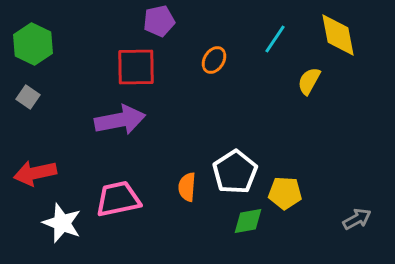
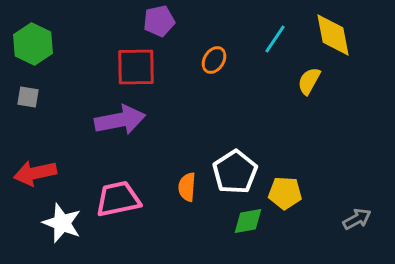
yellow diamond: moved 5 px left
gray square: rotated 25 degrees counterclockwise
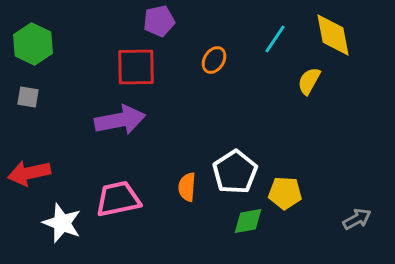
red arrow: moved 6 px left
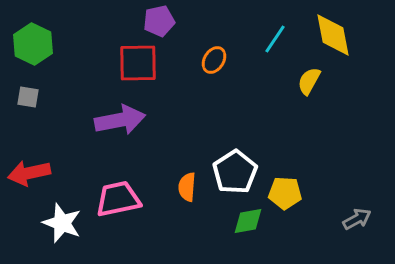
red square: moved 2 px right, 4 px up
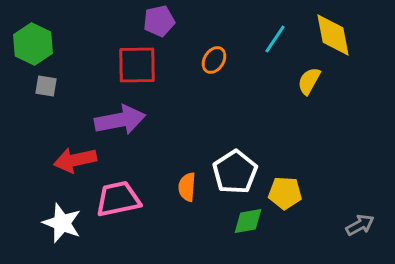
red square: moved 1 px left, 2 px down
gray square: moved 18 px right, 11 px up
red arrow: moved 46 px right, 13 px up
gray arrow: moved 3 px right, 6 px down
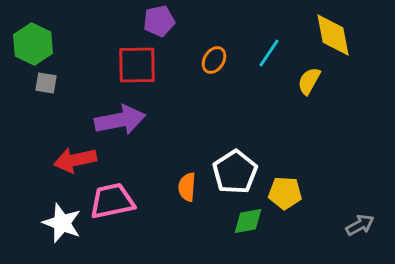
cyan line: moved 6 px left, 14 px down
gray square: moved 3 px up
pink trapezoid: moved 6 px left, 2 px down
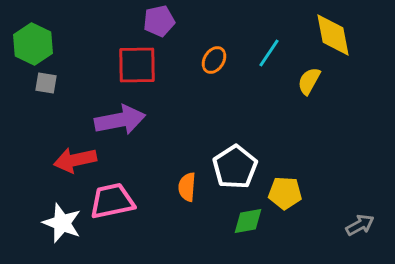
white pentagon: moved 5 px up
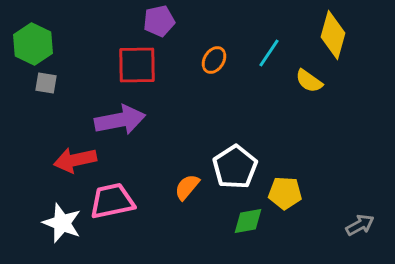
yellow diamond: rotated 27 degrees clockwise
yellow semicircle: rotated 84 degrees counterclockwise
orange semicircle: rotated 36 degrees clockwise
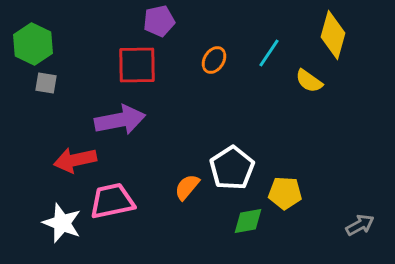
white pentagon: moved 3 px left, 1 px down
